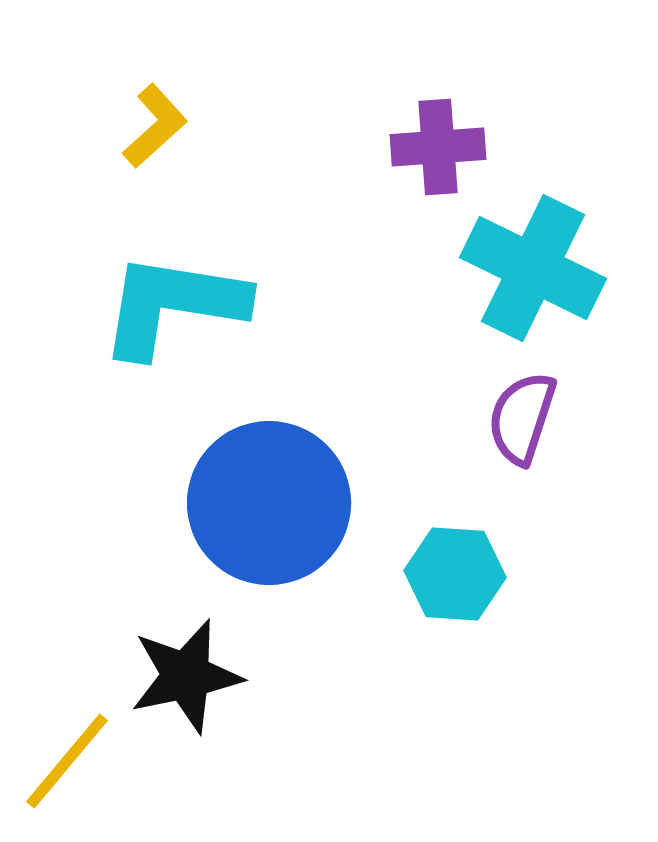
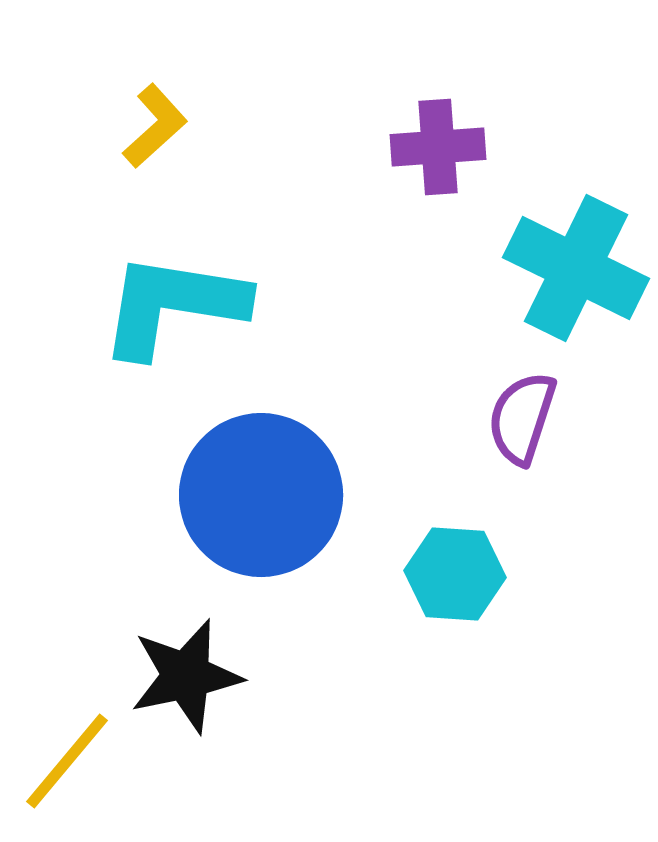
cyan cross: moved 43 px right
blue circle: moved 8 px left, 8 px up
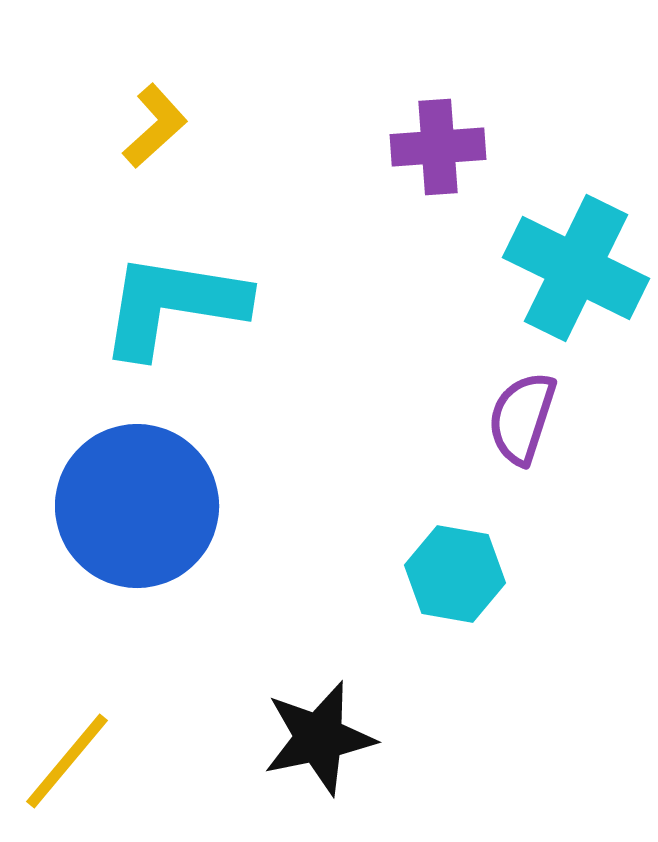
blue circle: moved 124 px left, 11 px down
cyan hexagon: rotated 6 degrees clockwise
black star: moved 133 px right, 62 px down
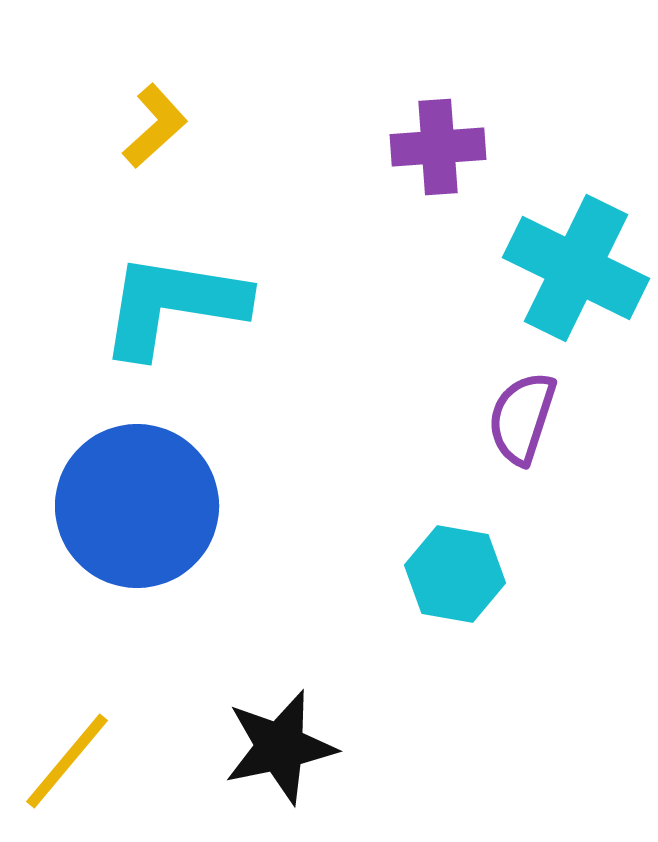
black star: moved 39 px left, 9 px down
